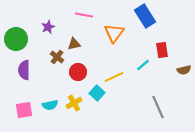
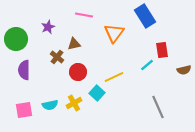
cyan line: moved 4 px right
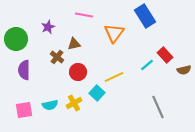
red rectangle: moved 3 px right, 5 px down; rotated 35 degrees counterclockwise
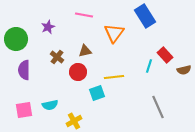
brown triangle: moved 11 px right, 7 px down
cyan line: moved 2 px right, 1 px down; rotated 32 degrees counterclockwise
yellow line: rotated 18 degrees clockwise
cyan square: rotated 28 degrees clockwise
yellow cross: moved 18 px down
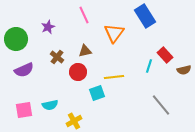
pink line: rotated 54 degrees clockwise
purple semicircle: rotated 114 degrees counterclockwise
gray line: moved 3 px right, 2 px up; rotated 15 degrees counterclockwise
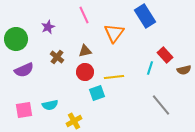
cyan line: moved 1 px right, 2 px down
red circle: moved 7 px right
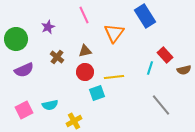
pink square: rotated 18 degrees counterclockwise
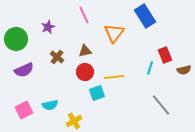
red rectangle: rotated 21 degrees clockwise
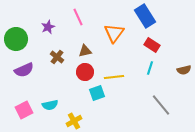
pink line: moved 6 px left, 2 px down
red rectangle: moved 13 px left, 10 px up; rotated 35 degrees counterclockwise
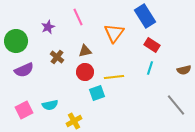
green circle: moved 2 px down
gray line: moved 15 px right
